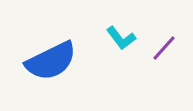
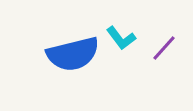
blue semicircle: moved 22 px right, 7 px up; rotated 12 degrees clockwise
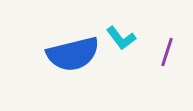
purple line: moved 3 px right, 4 px down; rotated 24 degrees counterclockwise
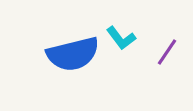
purple line: rotated 16 degrees clockwise
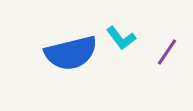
blue semicircle: moved 2 px left, 1 px up
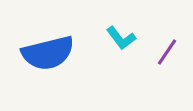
blue semicircle: moved 23 px left
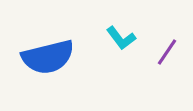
blue semicircle: moved 4 px down
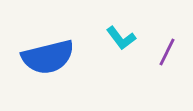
purple line: rotated 8 degrees counterclockwise
